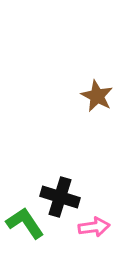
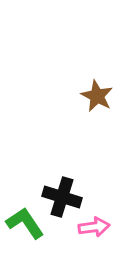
black cross: moved 2 px right
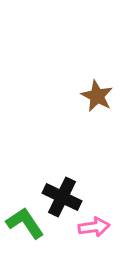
black cross: rotated 9 degrees clockwise
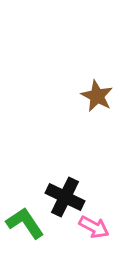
black cross: moved 3 px right
pink arrow: rotated 36 degrees clockwise
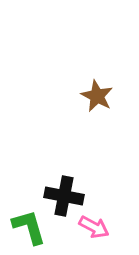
black cross: moved 1 px left, 1 px up; rotated 15 degrees counterclockwise
green L-shape: moved 4 px right, 4 px down; rotated 18 degrees clockwise
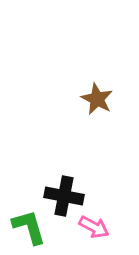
brown star: moved 3 px down
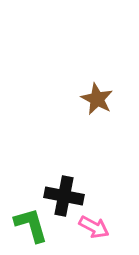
green L-shape: moved 2 px right, 2 px up
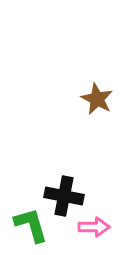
pink arrow: rotated 28 degrees counterclockwise
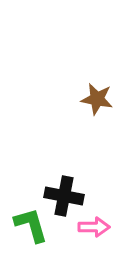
brown star: rotated 16 degrees counterclockwise
